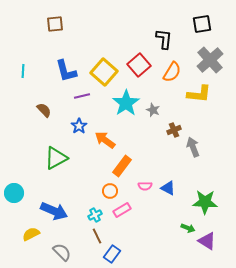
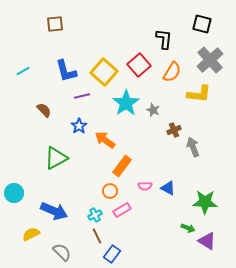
black square: rotated 24 degrees clockwise
cyan line: rotated 56 degrees clockwise
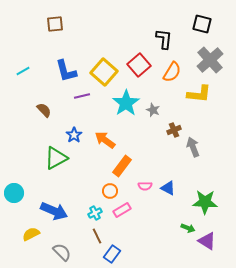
blue star: moved 5 px left, 9 px down
cyan cross: moved 2 px up
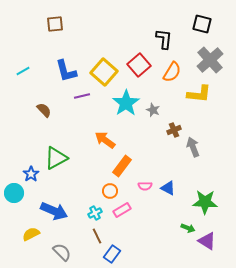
blue star: moved 43 px left, 39 px down
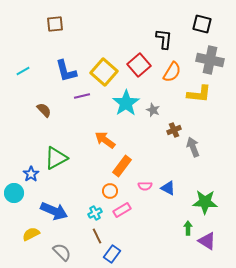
gray cross: rotated 36 degrees counterclockwise
green arrow: rotated 112 degrees counterclockwise
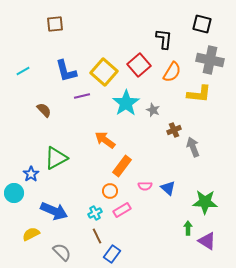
blue triangle: rotated 14 degrees clockwise
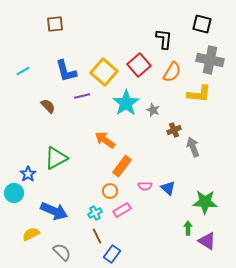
brown semicircle: moved 4 px right, 4 px up
blue star: moved 3 px left
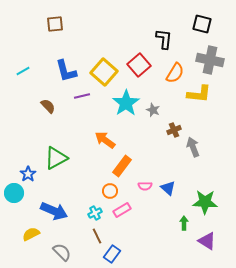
orange semicircle: moved 3 px right, 1 px down
green arrow: moved 4 px left, 5 px up
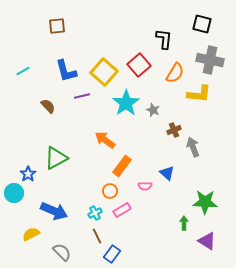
brown square: moved 2 px right, 2 px down
blue triangle: moved 1 px left, 15 px up
